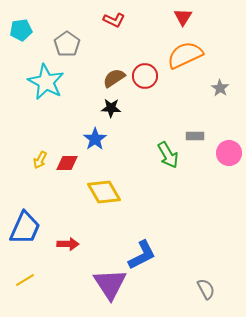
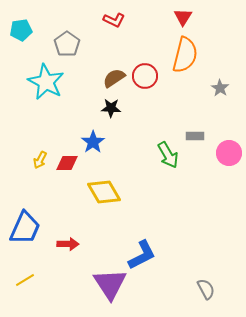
orange semicircle: rotated 129 degrees clockwise
blue star: moved 2 px left, 3 px down
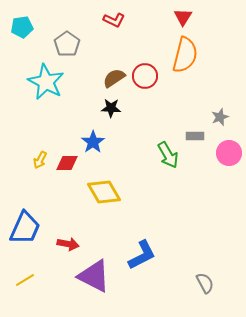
cyan pentagon: moved 1 px right, 3 px up
gray star: moved 29 px down; rotated 18 degrees clockwise
red arrow: rotated 10 degrees clockwise
purple triangle: moved 16 px left, 8 px up; rotated 30 degrees counterclockwise
gray semicircle: moved 1 px left, 6 px up
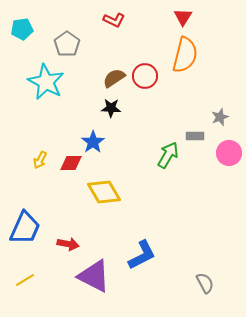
cyan pentagon: moved 2 px down
green arrow: rotated 120 degrees counterclockwise
red diamond: moved 4 px right
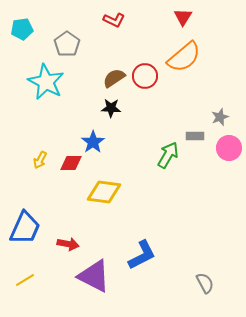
orange semicircle: moved 1 px left, 2 px down; rotated 36 degrees clockwise
pink circle: moved 5 px up
yellow diamond: rotated 52 degrees counterclockwise
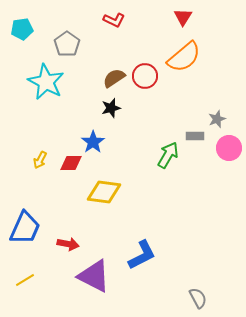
black star: rotated 18 degrees counterclockwise
gray star: moved 3 px left, 2 px down
gray semicircle: moved 7 px left, 15 px down
